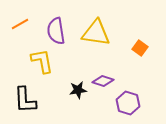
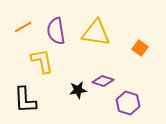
orange line: moved 3 px right, 3 px down
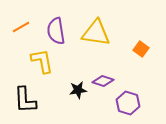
orange line: moved 2 px left
orange square: moved 1 px right, 1 px down
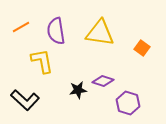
yellow triangle: moved 4 px right
orange square: moved 1 px right, 1 px up
black L-shape: rotated 44 degrees counterclockwise
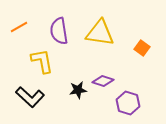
orange line: moved 2 px left
purple semicircle: moved 3 px right
black L-shape: moved 5 px right, 3 px up
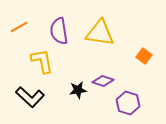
orange square: moved 2 px right, 8 px down
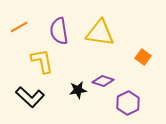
orange square: moved 1 px left, 1 px down
purple hexagon: rotated 15 degrees clockwise
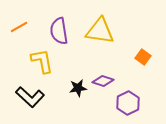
yellow triangle: moved 2 px up
black star: moved 2 px up
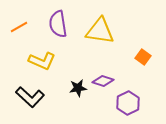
purple semicircle: moved 1 px left, 7 px up
yellow L-shape: rotated 124 degrees clockwise
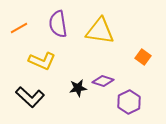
orange line: moved 1 px down
purple hexagon: moved 1 px right, 1 px up
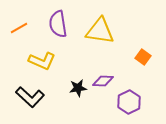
purple diamond: rotated 15 degrees counterclockwise
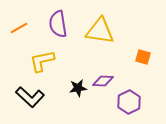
orange square: rotated 21 degrees counterclockwise
yellow L-shape: rotated 144 degrees clockwise
